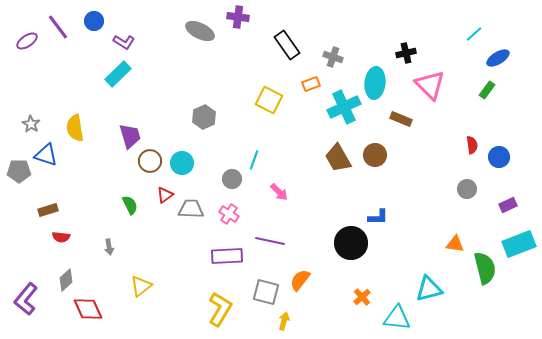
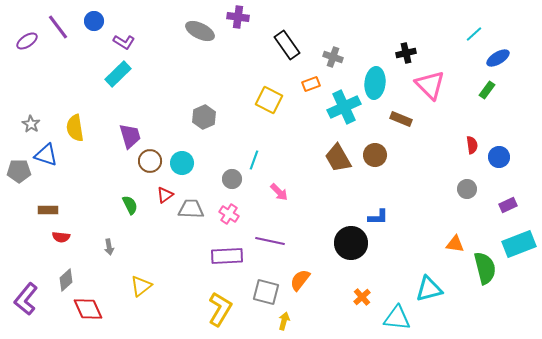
brown rectangle at (48, 210): rotated 18 degrees clockwise
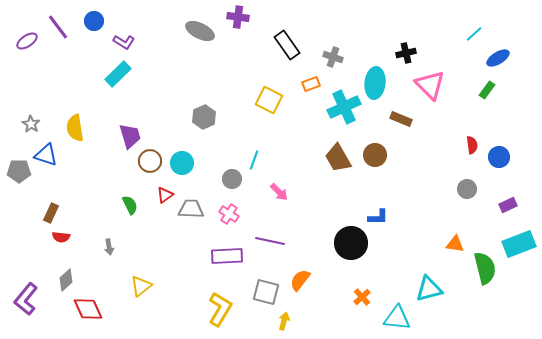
brown rectangle at (48, 210): moved 3 px right, 3 px down; rotated 66 degrees counterclockwise
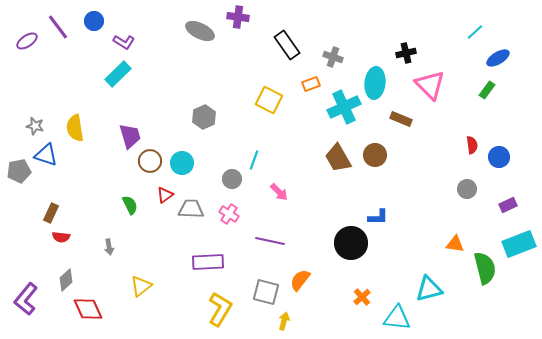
cyan line at (474, 34): moved 1 px right, 2 px up
gray star at (31, 124): moved 4 px right, 2 px down; rotated 18 degrees counterclockwise
gray pentagon at (19, 171): rotated 10 degrees counterclockwise
purple rectangle at (227, 256): moved 19 px left, 6 px down
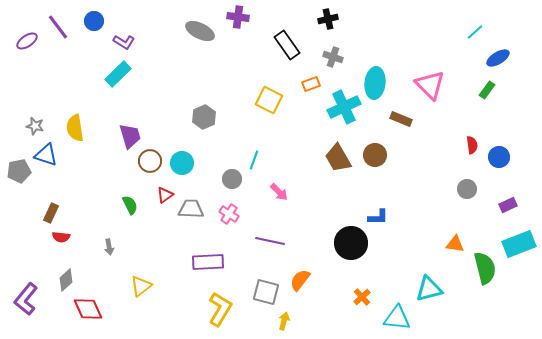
black cross at (406, 53): moved 78 px left, 34 px up
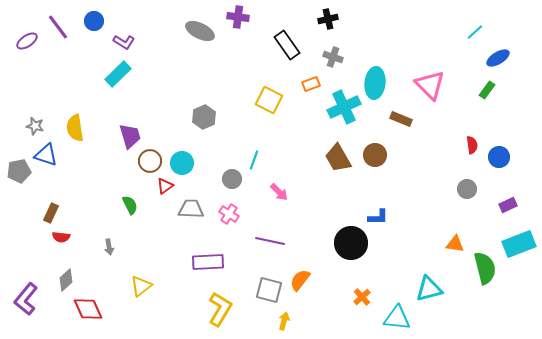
red triangle at (165, 195): moved 9 px up
gray square at (266, 292): moved 3 px right, 2 px up
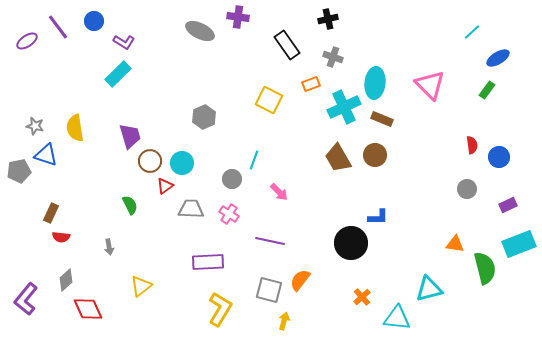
cyan line at (475, 32): moved 3 px left
brown rectangle at (401, 119): moved 19 px left
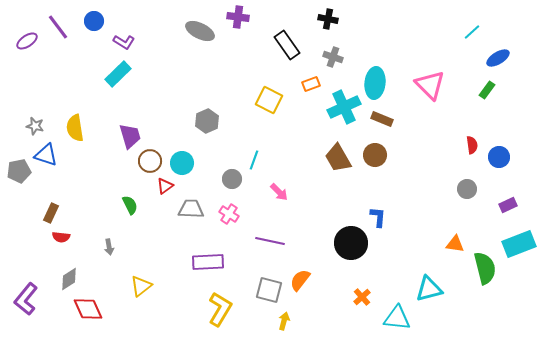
black cross at (328, 19): rotated 24 degrees clockwise
gray hexagon at (204, 117): moved 3 px right, 4 px down
blue L-shape at (378, 217): rotated 85 degrees counterclockwise
gray diamond at (66, 280): moved 3 px right, 1 px up; rotated 10 degrees clockwise
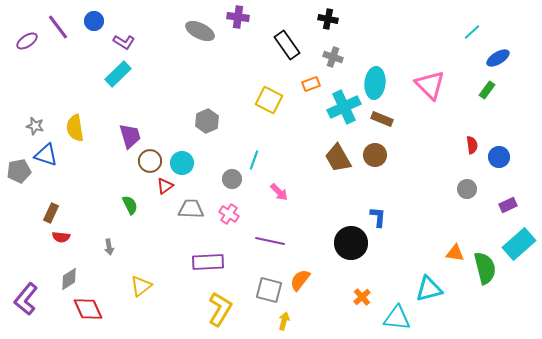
orange triangle at (455, 244): moved 9 px down
cyan rectangle at (519, 244): rotated 20 degrees counterclockwise
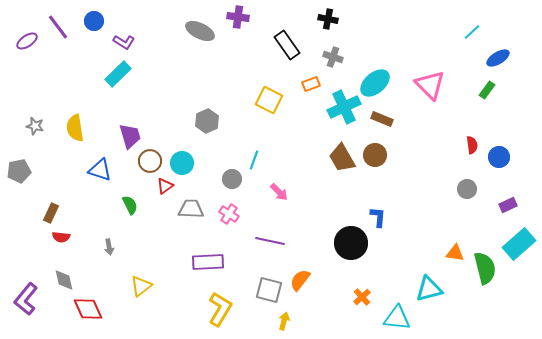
cyan ellipse at (375, 83): rotated 44 degrees clockwise
blue triangle at (46, 155): moved 54 px right, 15 px down
brown trapezoid at (338, 158): moved 4 px right
gray diamond at (69, 279): moved 5 px left, 1 px down; rotated 70 degrees counterclockwise
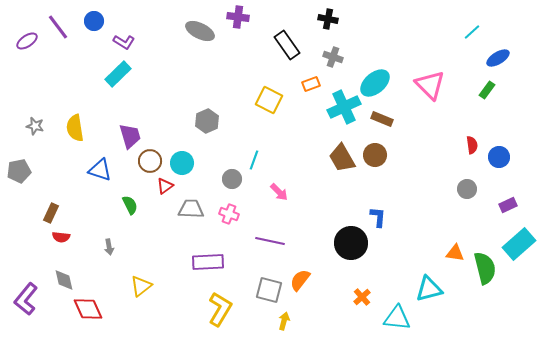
pink cross at (229, 214): rotated 12 degrees counterclockwise
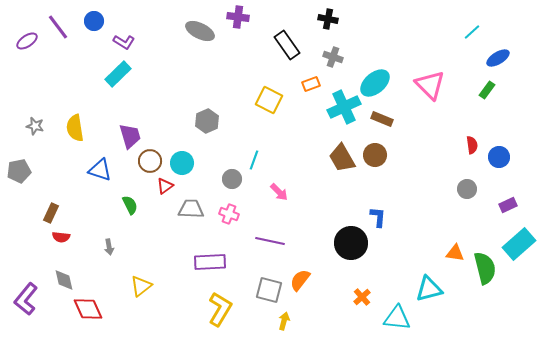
purple rectangle at (208, 262): moved 2 px right
